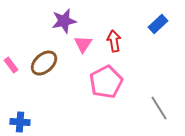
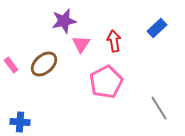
blue rectangle: moved 1 px left, 4 px down
pink triangle: moved 2 px left
brown ellipse: moved 1 px down
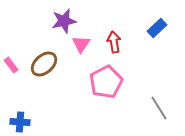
red arrow: moved 1 px down
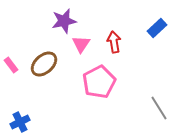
pink pentagon: moved 7 px left
blue cross: rotated 30 degrees counterclockwise
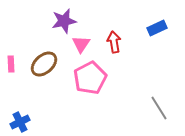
blue rectangle: rotated 18 degrees clockwise
pink rectangle: moved 1 px up; rotated 35 degrees clockwise
pink pentagon: moved 9 px left, 4 px up
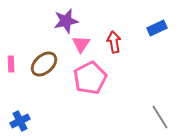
purple star: moved 2 px right
gray line: moved 1 px right, 9 px down
blue cross: moved 1 px up
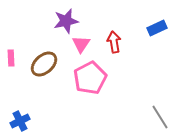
pink rectangle: moved 6 px up
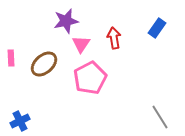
blue rectangle: rotated 30 degrees counterclockwise
red arrow: moved 4 px up
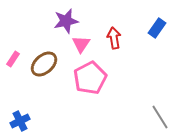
pink rectangle: moved 2 px right, 1 px down; rotated 35 degrees clockwise
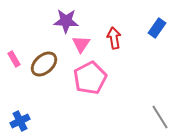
purple star: rotated 15 degrees clockwise
pink rectangle: moved 1 px right; rotated 63 degrees counterclockwise
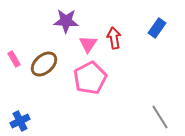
pink triangle: moved 7 px right
